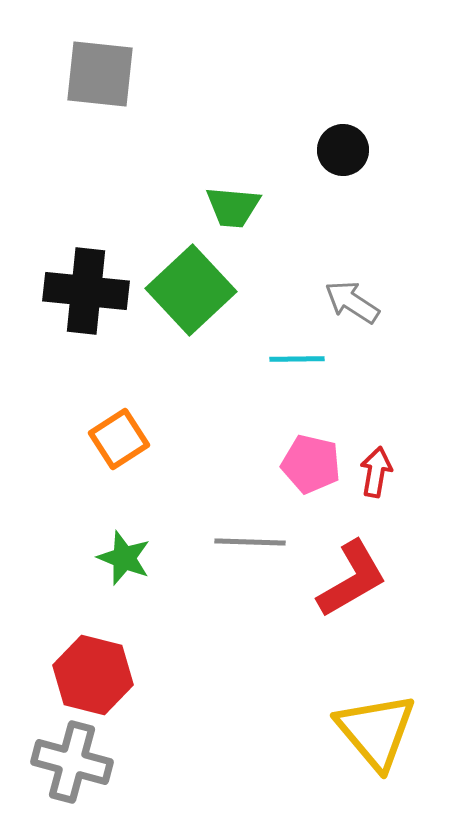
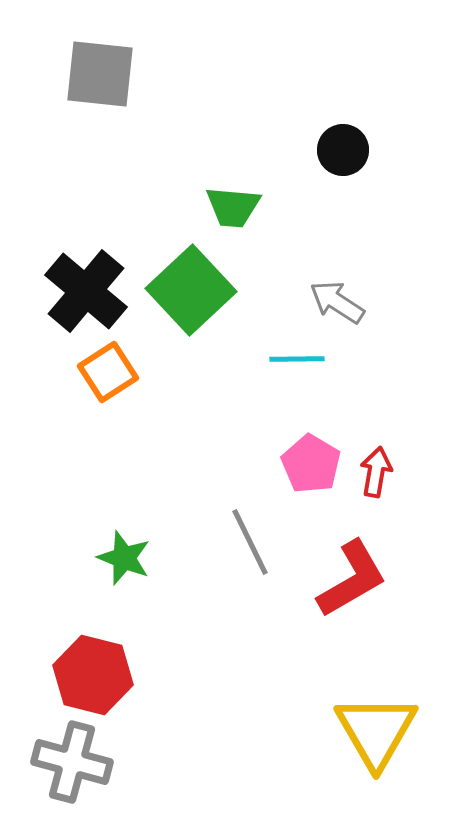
black cross: rotated 34 degrees clockwise
gray arrow: moved 15 px left
orange square: moved 11 px left, 67 px up
pink pentagon: rotated 18 degrees clockwise
gray line: rotated 62 degrees clockwise
yellow triangle: rotated 10 degrees clockwise
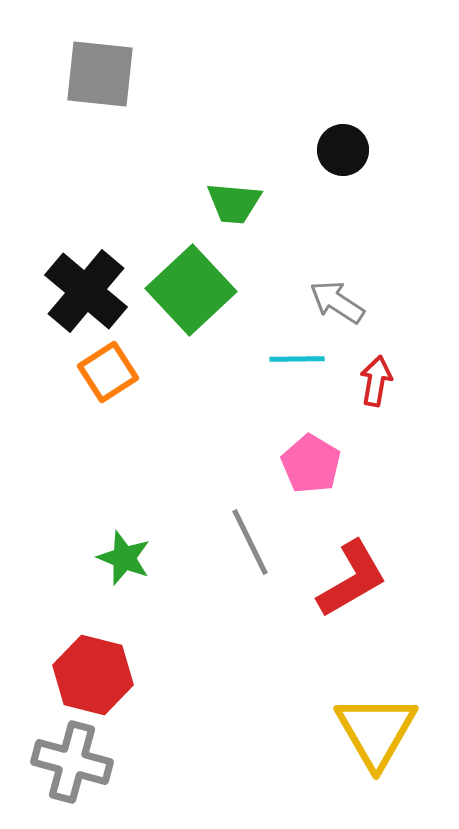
green trapezoid: moved 1 px right, 4 px up
red arrow: moved 91 px up
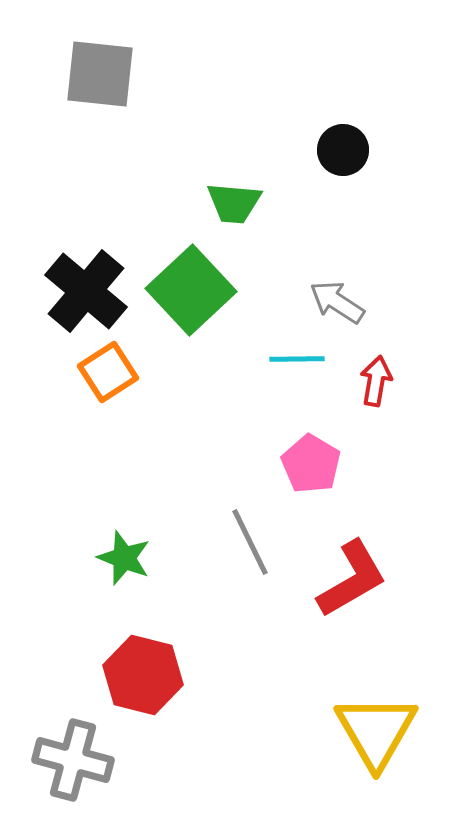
red hexagon: moved 50 px right
gray cross: moved 1 px right, 2 px up
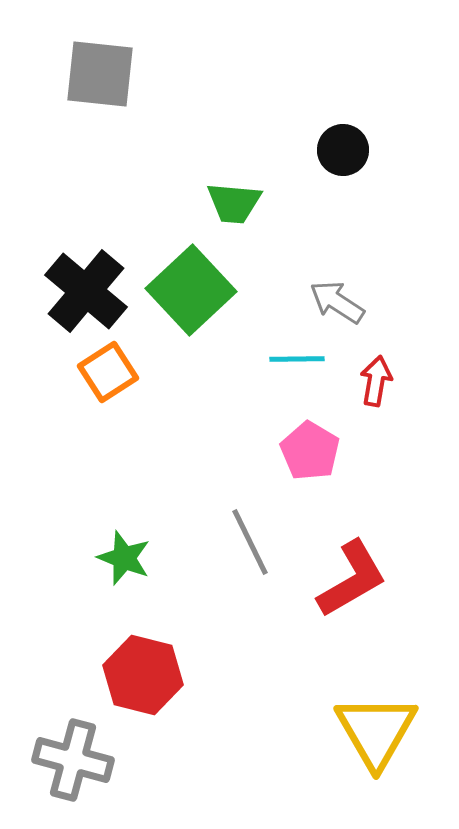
pink pentagon: moved 1 px left, 13 px up
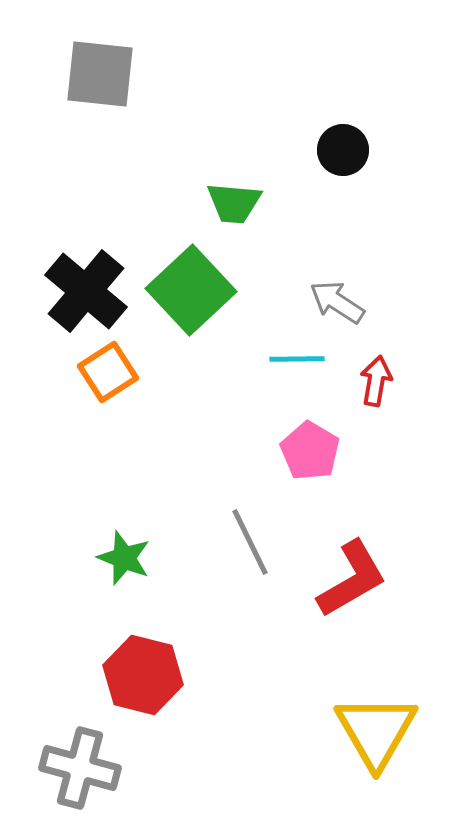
gray cross: moved 7 px right, 8 px down
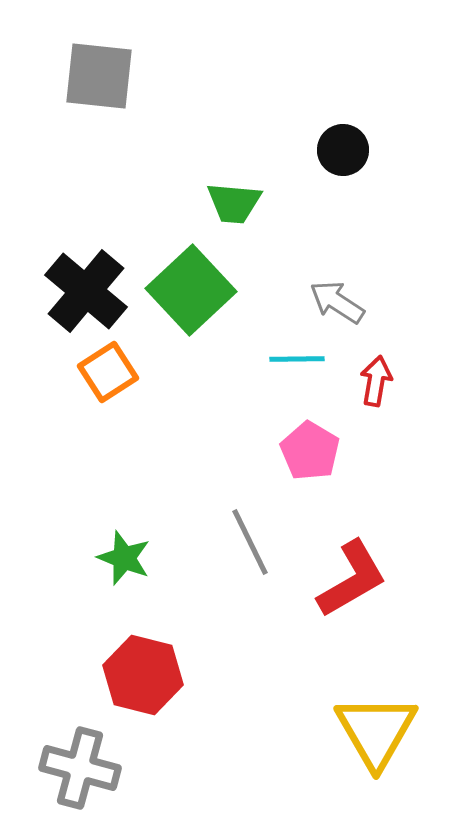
gray square: moved 1 px left, 2 px down
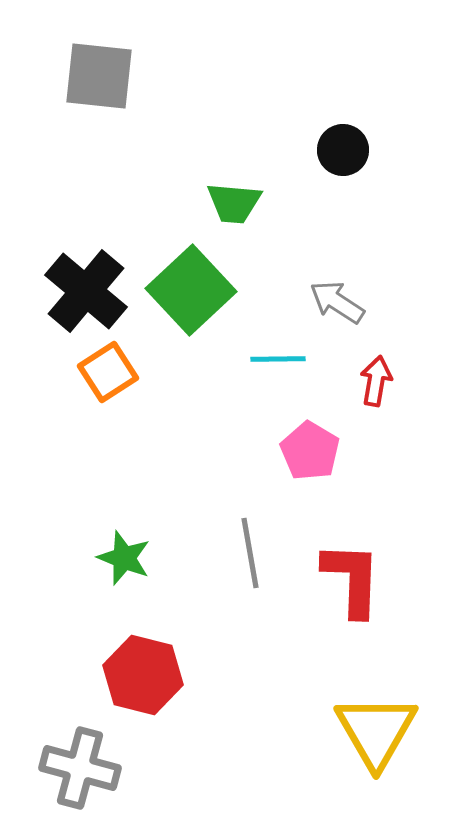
cyan line: moved 19 px left
gray line: moved 11 px down; rotated 16 degrees clockwise
red L-shape: rotated 58 degrees counterclockwise
